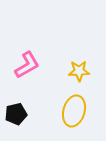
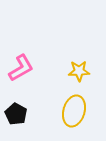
pink L-shape: moved 6 px left, 3 px down
black pentagon: rotated 30 degrees counterclockwise
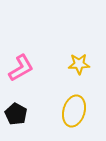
yellow star: moved 7 px up
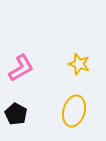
yellow star: rotated 20 degrees clockwise
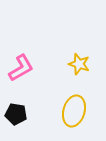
black pentagon: rotated 20 degrees counterclockwise
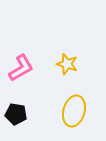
yellow star: moved 12 px left
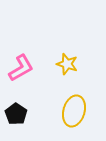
black pentagon: rotated 25 degrees clockwise
